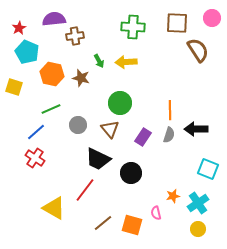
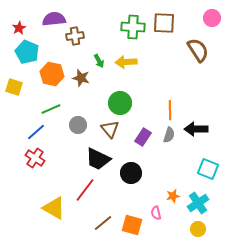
brown square: moved 13 px left
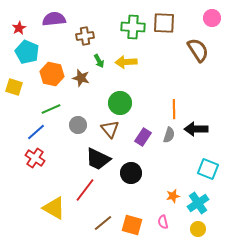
brown cross: moved 10 px right
orange line: moved 4 px right, 1 px up
pink semicircle: moved 7 px right, 9 px down
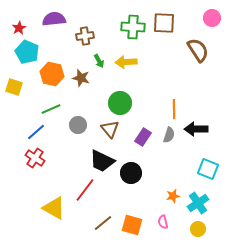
black trapezoid: moved 4 px right, 2 px down
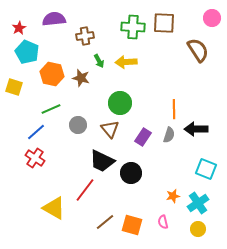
cyan square: moved 2 px left
brown line: moved 2 px right, 1 px up
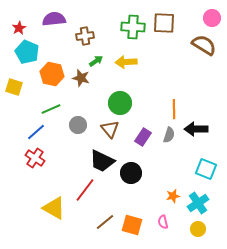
brown semicircle: moved 6 px right, 5 px up; rotated 25 degrees counterclockwise
green arrow: moved 3 px left; rotated 96 degrees counterclockwise
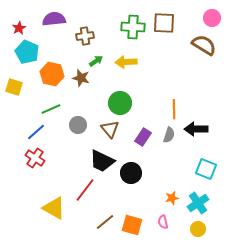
orange star: moved 1 px left, 2 px down
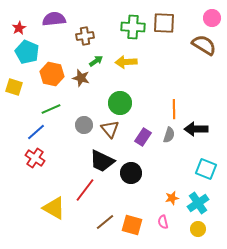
gray circle: moved 6 px right
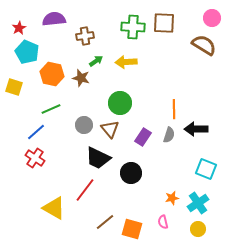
black trapezoid: moved 4 px left, 3 px up
orange square: moved 4 px down
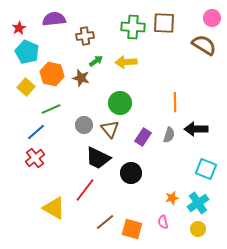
yellow square: moved 12 px right; rotated 24 degrees clockwise
orange line: moved 1 px right, 7 px up
red cross: rotated 18 degrees clockwise
